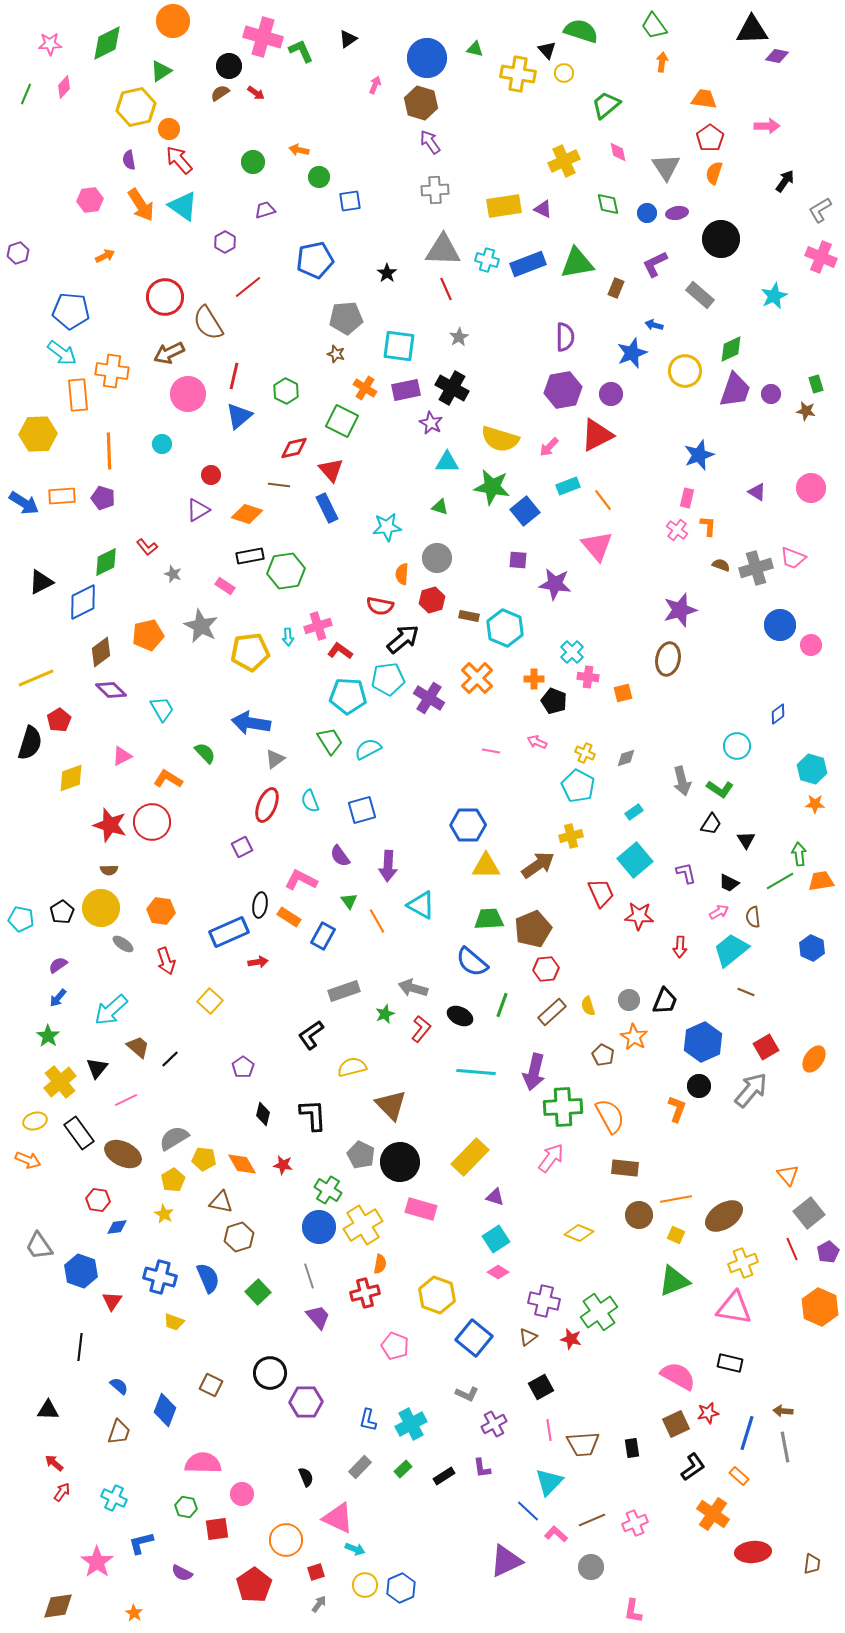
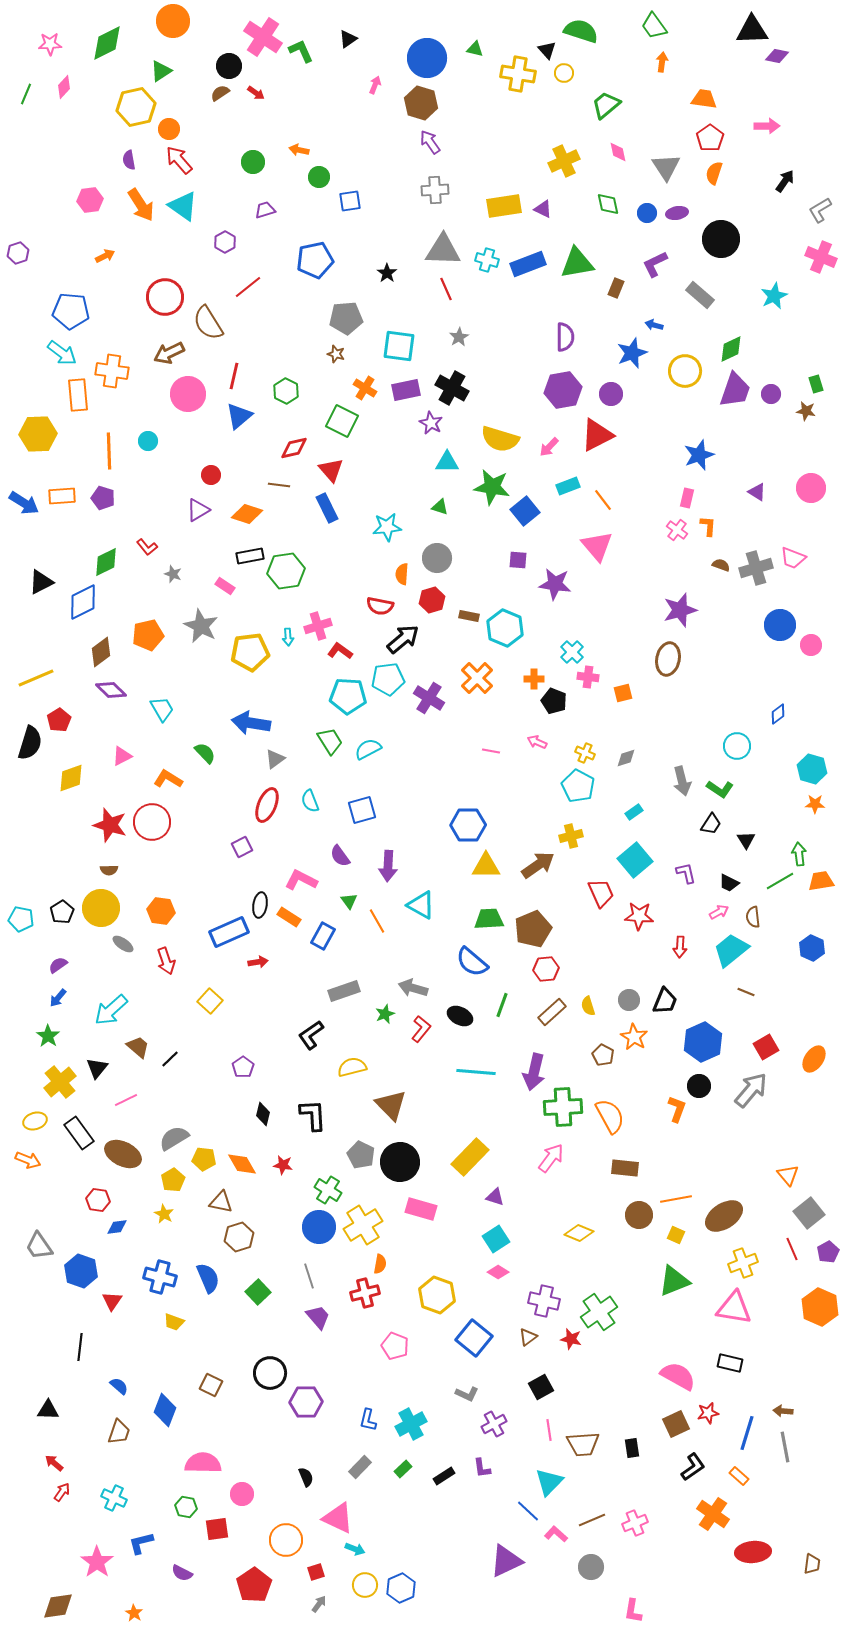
pink cross at (263, 37): rotated 18 degrees clockwise
cyan circle at (162, 444): moved 14 px left, 3 px up
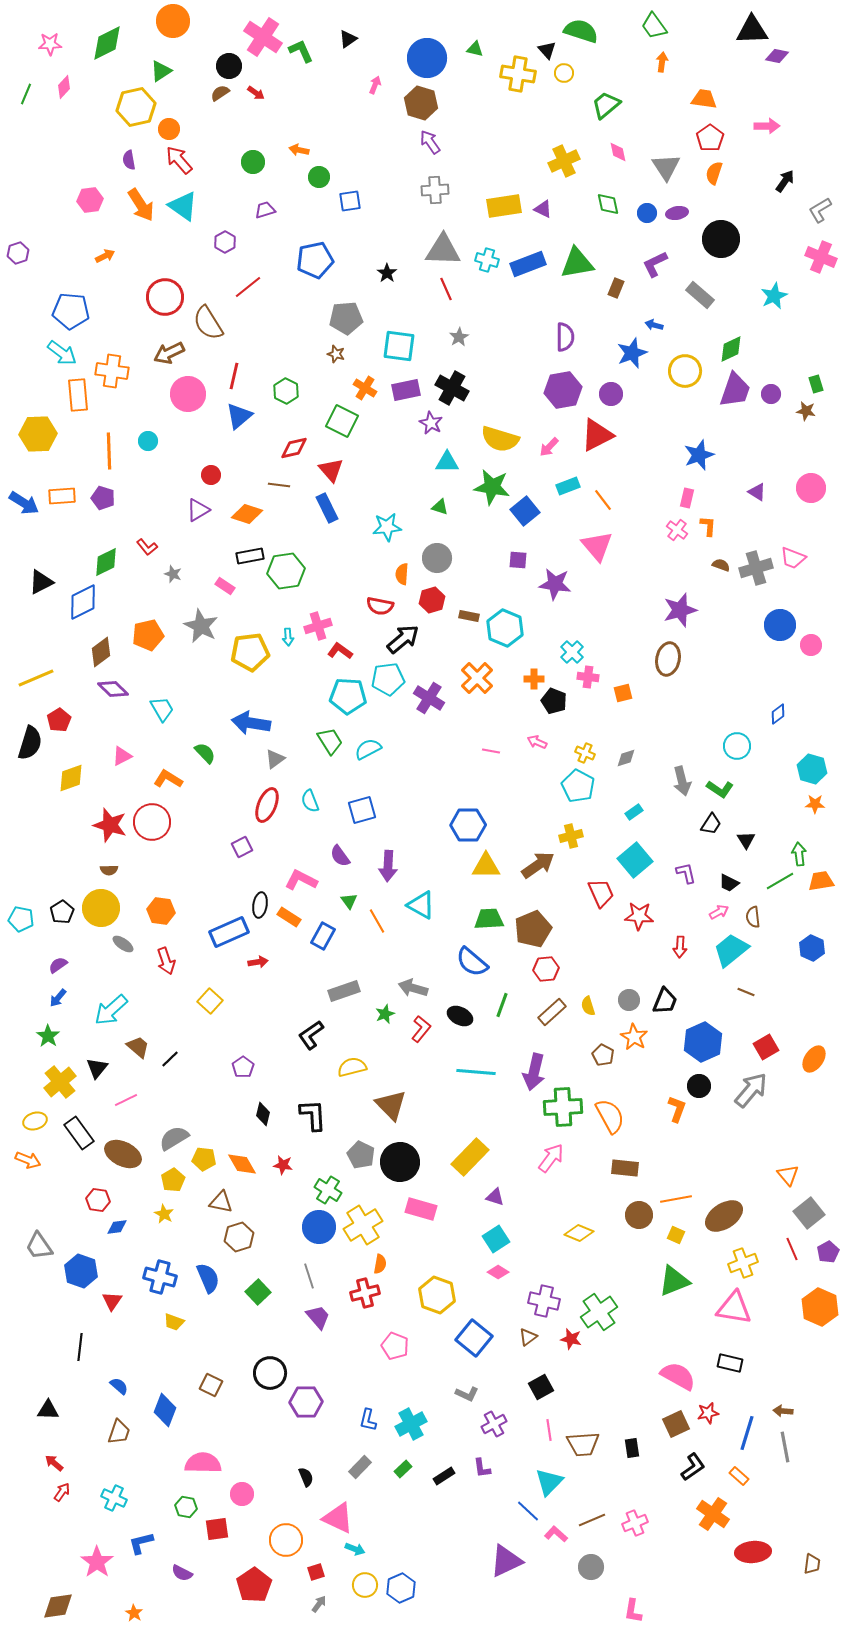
purple diamond at (111, 690): moved 2 px right, 1 px up
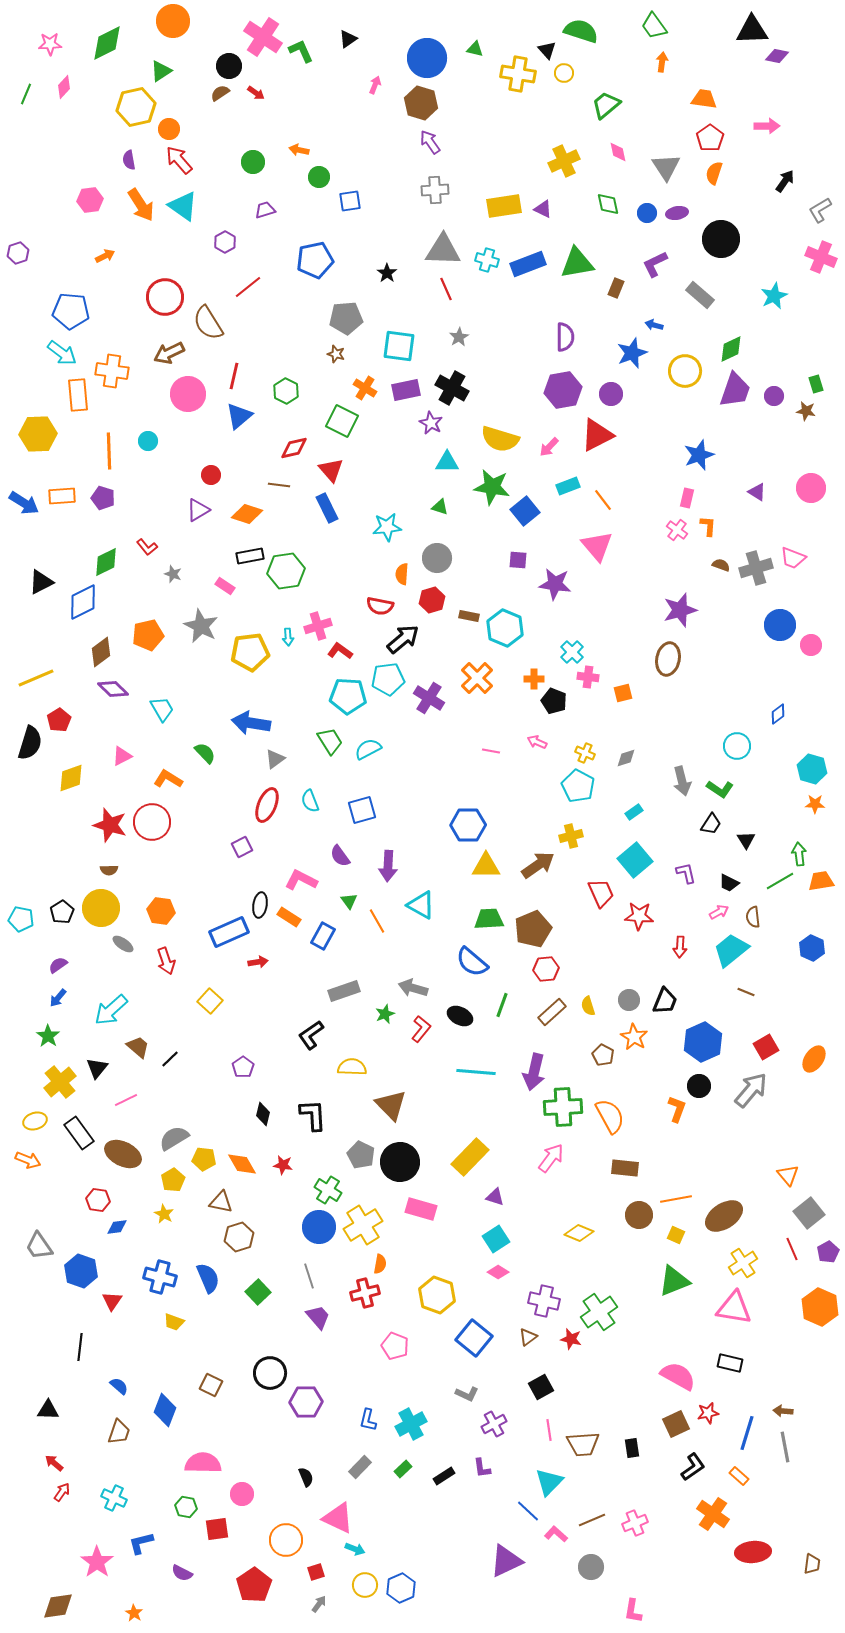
purple circle at (771, 394): moved 3 px right, 2 px down
yellow semicircle at (352, 1067): rotated 16 degrees clockwise
yellow cross at (743, 1263): rotated 12 degrees counterclockwise
